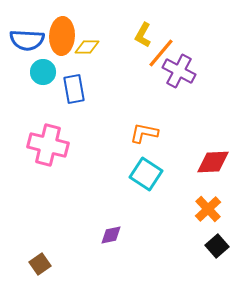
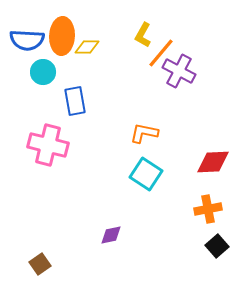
blue rectangle: moved 1 px right, 12 px down
orange cross: rotated 32 degrees clockwise
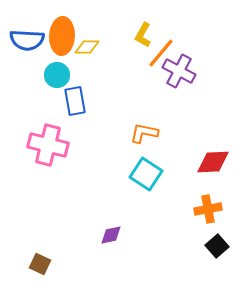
cyan circle: moved 14 px right, 3 px down
brown square: rotated 30 degrees counterclockwise
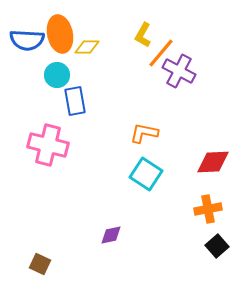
orange ellipse: moved 2 px left, 2 px up; rotated 15 degrees counterclockwise
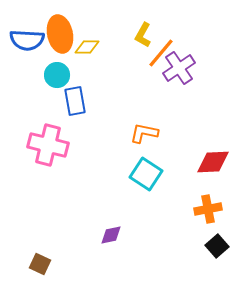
purple cross: moved 3 px up; rotated 28 degrees clockwise
